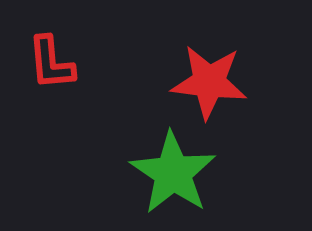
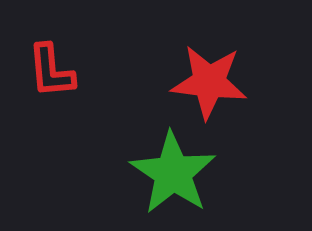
red L-shape: moved 8 px down
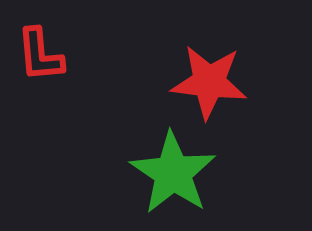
red L-shape: moved 11 px left, 16 px up
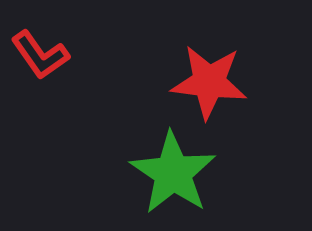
red L-shape: rotated 30 degrees counterclockwise
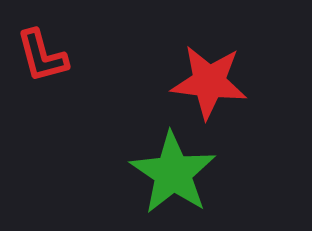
red L-shape: moved 2 px right, 1 px down; rotated 20 degrees clockwise
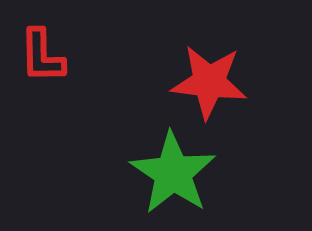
red L-shape: rotated 14 degrees clockwise
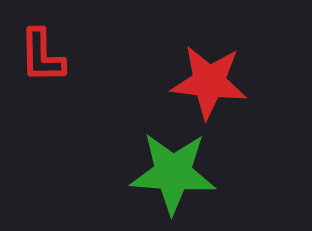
green star: rotated 30 degrees counterclockwise
